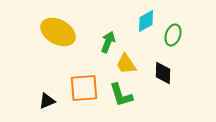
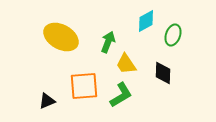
yellow ellipse: moved 3 px right, 5 px down
orange square: moved 2 px up
green L-shape: rotated 104 degrees counterclockwise
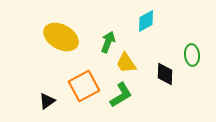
green ellipse: moved 19 px right, 20 px down; rotated 25 degrees counterclockwise
yellow trapezoid: moved 1 px up
black diamond: moved 2 px right, 1 px down
orange square: rotated 24 degrees counterclockwise
black triangle: rotated 12 degrees counterclockwise
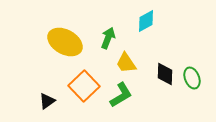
yellow ellipse: moved 4 px right, 5 px down
green arrow: moved 4 px up
green ellipse: moved 23 px down; rotated 15 degrees counterclockwise
orange square: rotated 16 degrees counterclockwise
